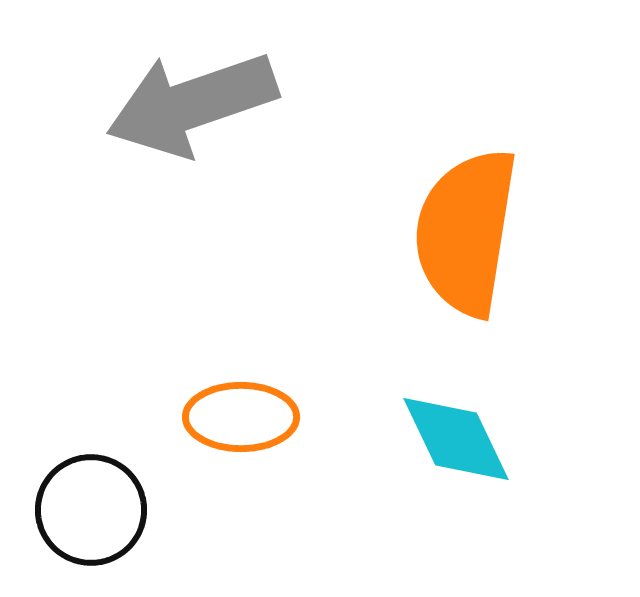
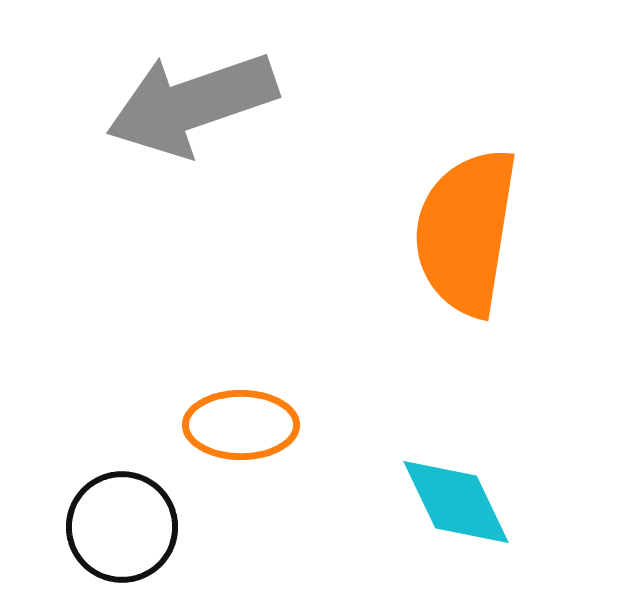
orange ellipse: moved 8 px down
cyan diamond: moved 63 px down
black circle: moved 31 px right, 17 px down
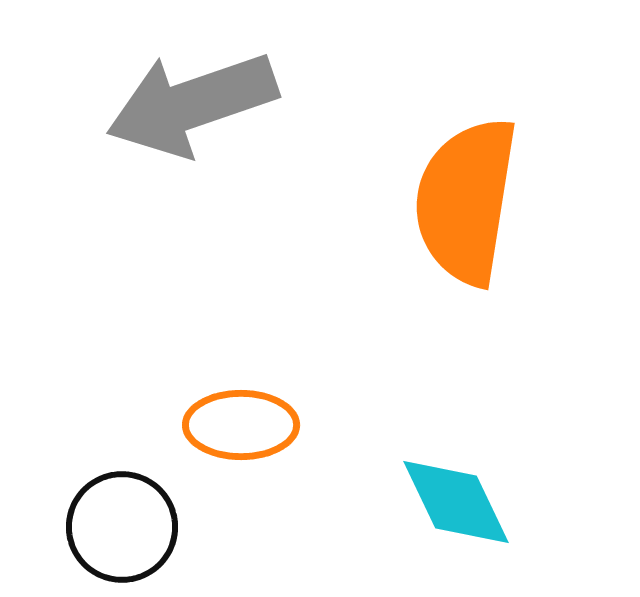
orange semicircle: moved 31 px up
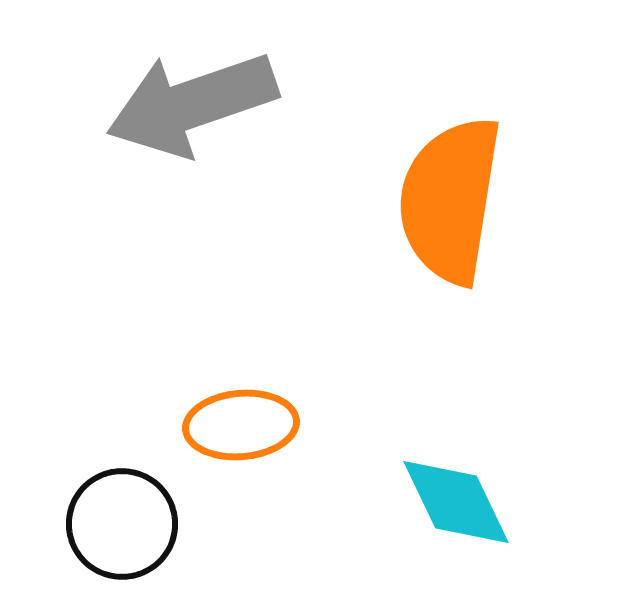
orange semicircle: moved 16 px left, 1 px up
orange ellipse: rotated 5 degrees counterclockwise
black circle: moved 3 px up
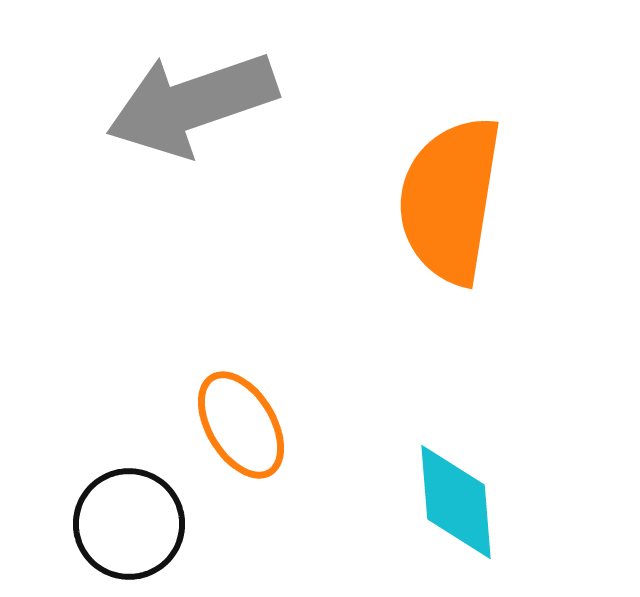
orange ellipse: rotated 64 degrees clockwise
cyan diamond: rotated 21 degrees clockwise
black circle: moved 7 px right
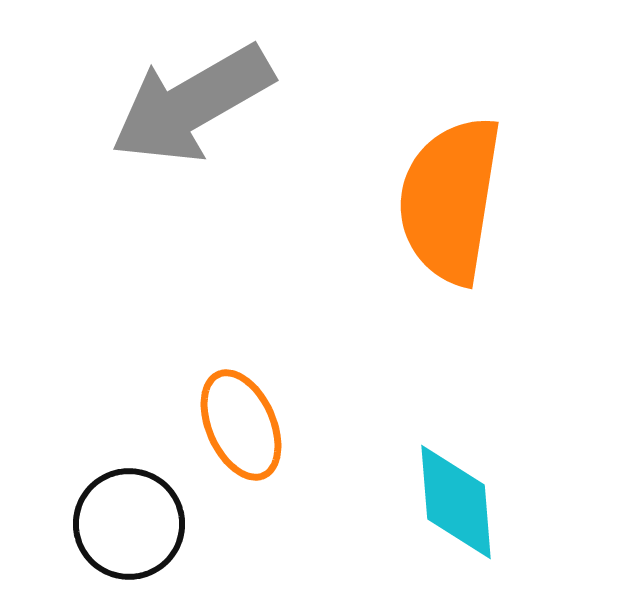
gray arrow: rotated 11 degrees counterclockwise
orange ellipse: rotated 7 degrees clockwise
